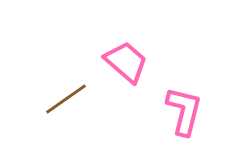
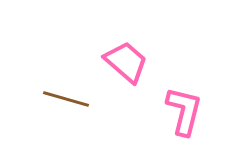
brown line: rotated 51 degrees clockwise
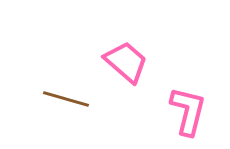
pink L-shape: moved 4 px right
